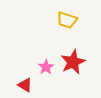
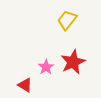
yellow trapezoid: rotated 110 degrees clockwise
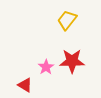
red star: moved 1 px left, 1 px up; rotated 25 degrees clockwise
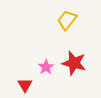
red star: moved 2 px right, 2 px down; rotated 15 degrees clockwise
red triangle: rotated 28 degrees clockwise
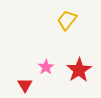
red star: moved 5 px right, 7 px down; rotated 25 degrees clockwise
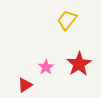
red star: moved 6 px up
red triangle: rotated 28 degrees clockwise
